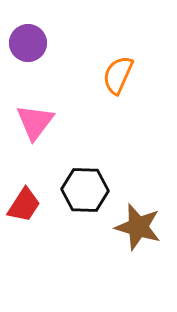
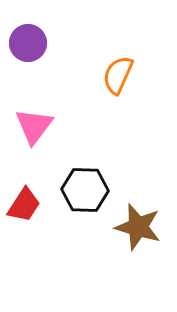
pink triangle: moved 1 px left, 4 px down
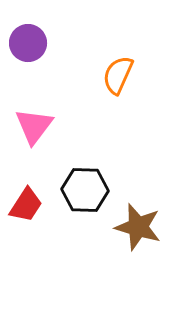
red trapezoid: moved 2 px right
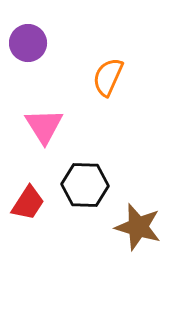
orange semicircle: moved 10 px left, 2 px down
pink triangle: moved 10 px right; rotated 9 degrees counterclockwise
black hexagon: moved 5 px up
red trapezoid: moved 2 px right, 2 px up
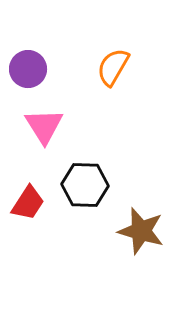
purple circle: moved 26 px down
orange semicircle: moved 5 px right, 10 px up; rotated 6 degrees clockwise
brown star: moved 3 px right, 4 px down
